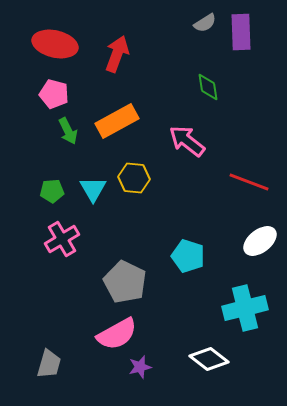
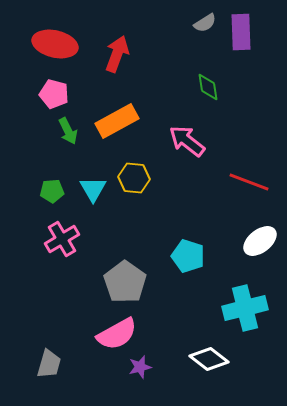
gray pentagon: rotated 9 degrees clockwise
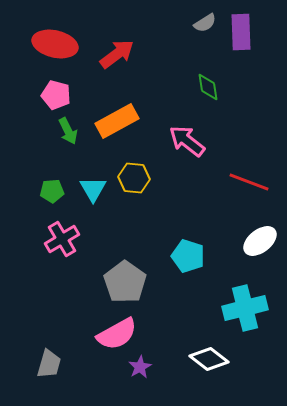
red arrow: rotated 33 degrees clockwise
pink pentagon: moved 2 px right, 1 px down
purple star: rotated 15 degrees counterclockwise
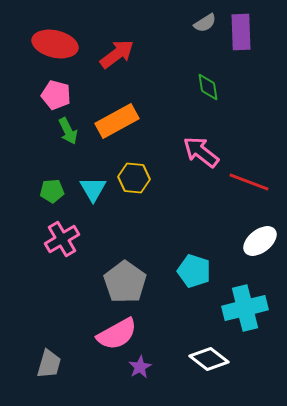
pink arrow: moved 14 px right, 11 px down
cyan pentagon: moved 6 px right, 15 px down
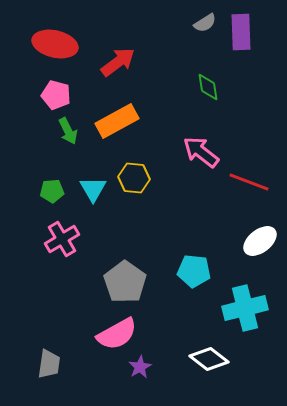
red arrow: moved 1 px right, 8 px down
cyan pentagon: rotated 12 degrees counterclockwise
gray trapezoid: rotated 8 degrees counterclockwise
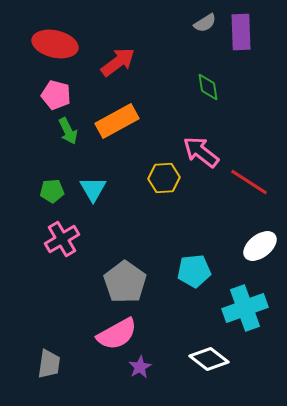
yellow hexagon: moved 30 px right; rotated 8 degrees counterclockwise
red line: rotated 12 degrees clockwise
white ellipse: moved 5 px down
cyan pentagon: rotated 12 degrees counterclockwise
cyan cross: rotated 6 degrees counterclockwise
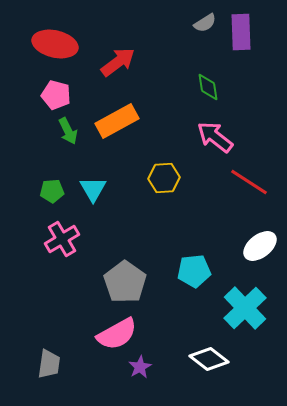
pink arrow: moved 14 px right, 15 px up
cyan cross: rotated 24 degrees counterclockwise
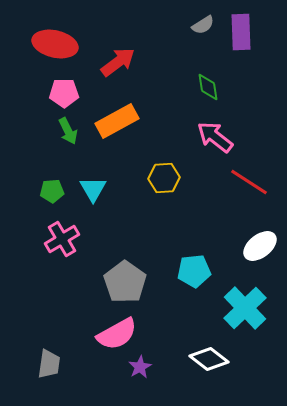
gray semicircle: moved 2 px left, 2 px down
pink pentagon: moved 8 px right, 2 px up; rotated 16 degrees counterclockwise
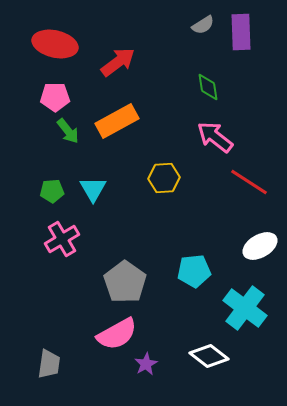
pink pentagon: moved 9 px left, 4 px down
green arrow: rotated 12 degrees counterclockwise
white ellipse: rotated 8 degrees clockwise
cyan cross: rotated 9 degrees counterclockwise
white diamond: moved 3 px up
purple star: moved 6 px right, 3 px up
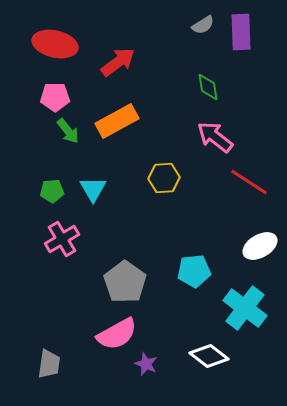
purple star: rotated 20 degrees counterclockwise
